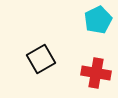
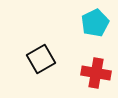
cyan pentagon: moved 3 px left, 3 px down
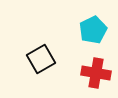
cyan pentagon: moved 2 px left, 7 px down
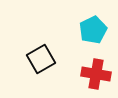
red cross: moved 1 px down
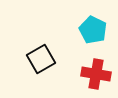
cyan pentagon: rotated 20 degrees counterclockwise
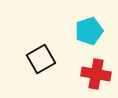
cyan pentagon: moved 4 px left, 1 px down; rotated 28 degrees clockwise
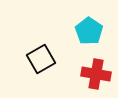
cyan pentagon: rotated 20 degrees counterclockwise
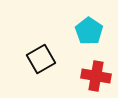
red cross: moved 2 px down
